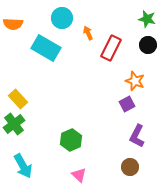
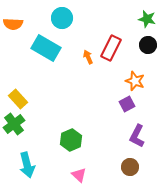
orange arrow: moved 24 px down
cyan arrow: moved 4 px right, 1 px up; rotated 15 degrees clockwise
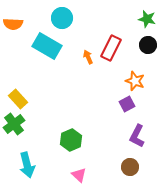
cyan rectangle: moved 1 px right, 2 px up
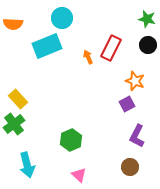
cyan rectangle: rotated 52 degrees counterclockwise
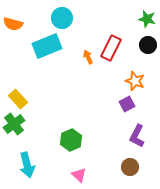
orange semicircle: rotated 12 degrees clockwise
